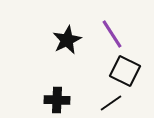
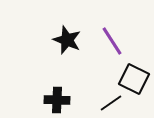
purple line: moved 7 px down
black star: rotated 24 degrees counterclockwise
black square: moved 9 px right, 8 px down
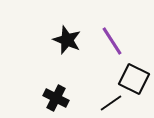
black cross: moved 1 px left, 2 px up; rotated 25 degrees clockwise
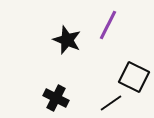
purple line: moved 4 px left, 16 px up; rotated 60 degrees clockwise
black square: moved 2 px up
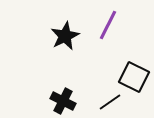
black star: moved 2 px left, 4 px up; rotated 24 degrees clockwise
black cross: moved 7 px right, 3 px down
black line: moved 1 px left, 1 px up
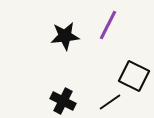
black star: rotated 20 degrees clockwise
black square: moved 1 px up
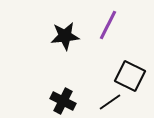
black square: moved 4 px left
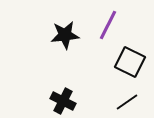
black star: moved 1 px up
black square: moved 14 px up
black line: moved 17 px right
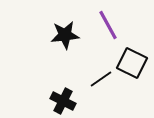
purple line: rotated 56 degrees counterclockwise
black square: moved 2 px right, 1 px down
black line: moved 26 px left, 23 px up
